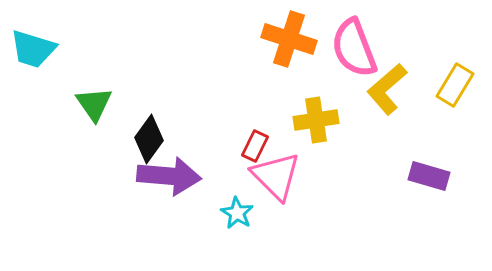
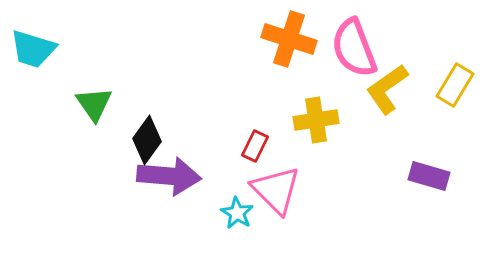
yellow L-shape: rotated 6 degrees clockwise
black diamond: moved 2 px left, 1 px down
pink triangle: moved 14 px down
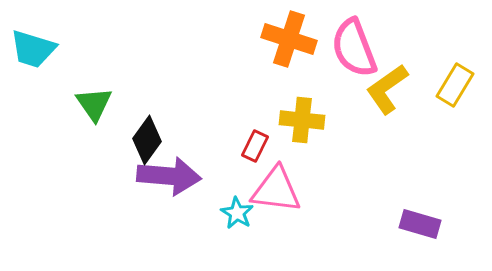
yellow cross: moved 14 px left; rotated 15 degrees clockwise
purple rectangle: moved 9 px left, 48 px down
pink triangle: rotated 38 degrees counterclockwise
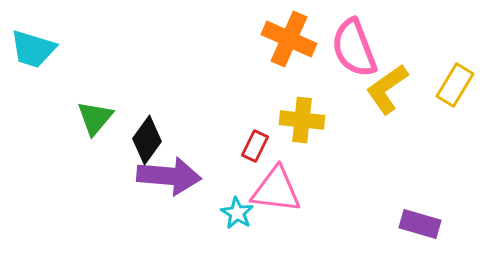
orange cross: rotated 6 degrees clockwise
green triangle: moved 1 px right, 14 px down; rotated 15 degrees clockwise
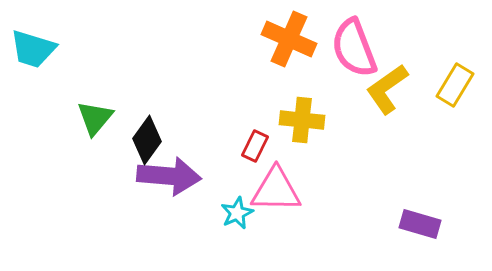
pink triangle: rotated 6 degrees counterclockwise
cyan star: rotated 16 degrees clockwise
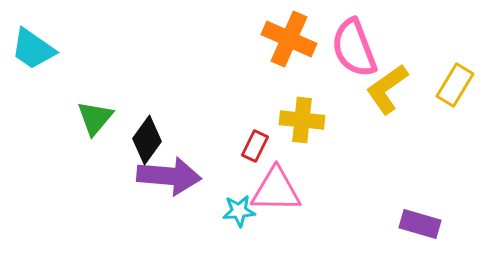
cyan trapezoid: rotated 18 degrees clockwise
cyan star: moved 2 px right, 2 px up; rotated 20 degrees clockwise
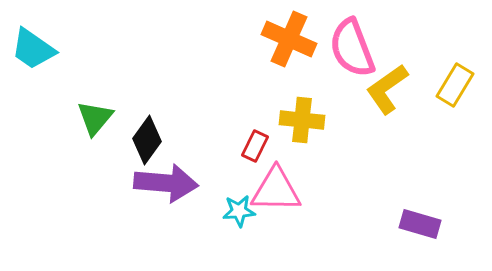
pink semicircle: moved 2 px left
purple arrow: moved 3 px left, 7 px down
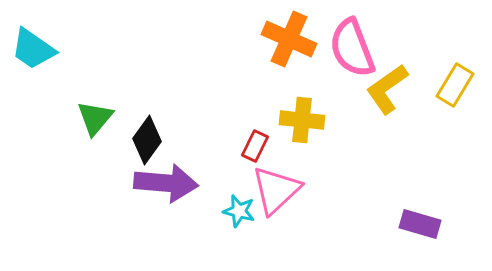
pink triangle: rotated 44 degrees counterclockwise
cyan star: rotated 20 degrees clockwise
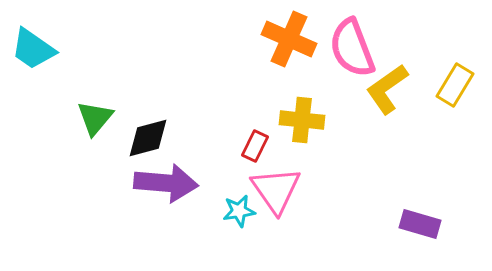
black diamond: moved 1 px right, 2 px up; rotated 39 degrees clockwise
pink triangle: rotated 22 degrees counterclockwise
cyan star: rotated 24 degrees counterclockwise
